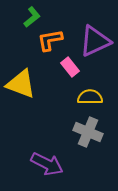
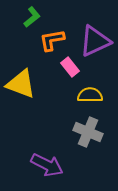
orange L-shape: moved 2 px right
yellow semicircle: moved 2 px up
purple arrow: moved 1 px down
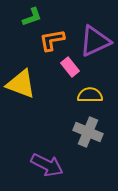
green L-shape: rotated 20 degrees clockwise
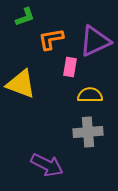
green L-shape: moved 7 px left
orange L-shape: moved 1 px left, 1 px up
pink rectangle: rotated 48 degrees clockwise
gray cross: rotated 28 degrees counterclockwise
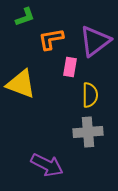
purple triangle: rotated 12 degrees counterclockwise
yellow semicircle: rotated 90 degrees clockwise
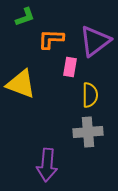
orange L-shape: rotated 12 degrees clockwise
purple arrow: rotated 68 degrees clockwise
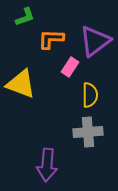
pink rectangle: rotated 24 degrees clockwise
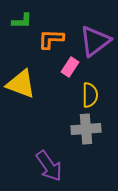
green L-shape: moved 3 px left, 4 px down; rotated 20 degrees clockwise
gray cross: moved 2 px left, 3 px up
purple arrow: moved 2 px right, 1 px down; rotated 40 degrees counterclockwise
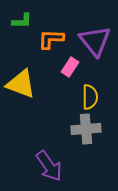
purple triangle: rotated 32 degrees counterclockwise
yellow semicircle: moved 2 px down
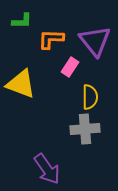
gray cross: moved 1 px left
purple arrow: moved 2 px left, 3 px down
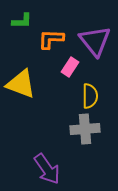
yellow semicircle: moved 1 px up
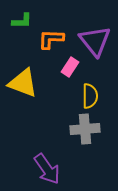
yellow triangle: moved 2 px right, 1 px up
